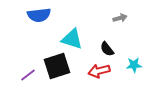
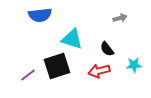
blue semicircle: moved 1 px right
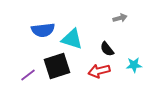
blue semicircle: moved 3 px right, 15 px down
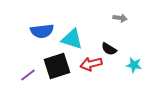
gray arrow: rotated 24 degrees clockwise
blue semicircle: moved 1 px left, 1 px down
black semicircle: moved 2 px right; rotated 21 degrees counterclockwise
cyan star: rotated 14 degrees clockwise
red arrow: moved 8 px left, 7 px up
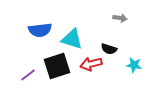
blue semicircle: moved 2 px left, 1 px up
black semicircle: rotated 14 degrees counterclockwise
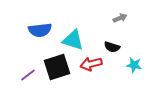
gray arrow: rotated 32 degrees counterclockwise
cyan triangle: moved 1 px right, 1 px down
black semicircle: moved 3 px right, 2 px up
black square: moved 1 px down
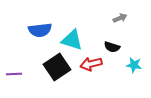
cyan triangle: moved 1 px left
black square: rotated 16 degrees counterclockwise
purple line: moved 14 px left, 1 px up; rotated 35 degrees clockwise
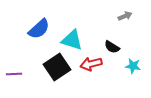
gray arrow: moved 5 px right, 2 px up
blue semicircle: moved 1 px left, 1 px up; rotated 35 degrees counterclockwise
black semicircle: rotated 14 degrees clockwise
cyan star: moved 1 px left, 1 px down
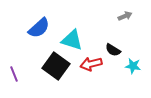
blue semicircle: moved 1 px up
black semicircle: moved 1 px right, 3 px down
black square: moved 1 px left, 1 px up; rotated 20 degrees counterclockwise
purple line: rotated 70 degrees clockwise
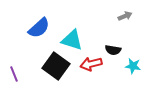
black semicircle: rotated 21 degrees counterclockwise
